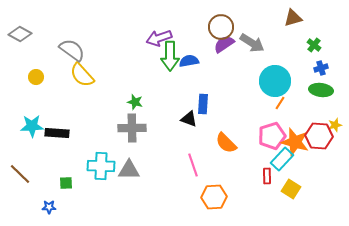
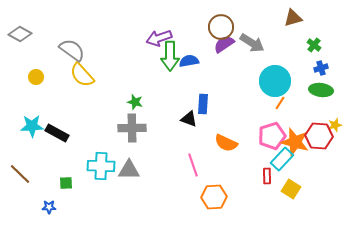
black rectangle: rotated 25 degrees clockwise
orange semicircle: rotated 20 degrees counterclockwise
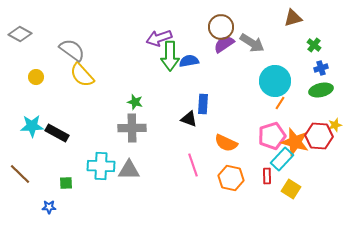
green ellipse: rotated 20 degrees counterclockwise
orange hexagon: moved 17 px right, 19 px up; rotated 15 degrees clockwise
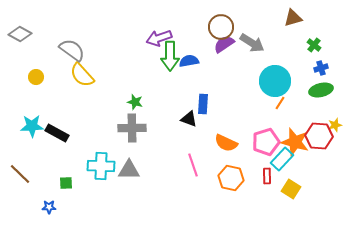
pink pentagon: moved 6 px left, 6 px down
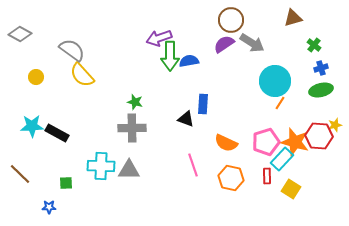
brown circle: moved 10 px right, 7 px up
black triangle: moved 3 px left
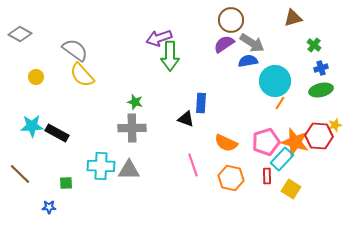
gray semicircle: moved 3 px right
blue semicircle: moved 59 px right
blue rectangle: moved 2 px left, 1 px up
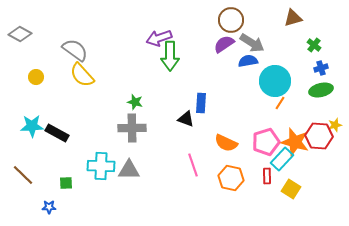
brown line: moved 3 px right, 1 px down
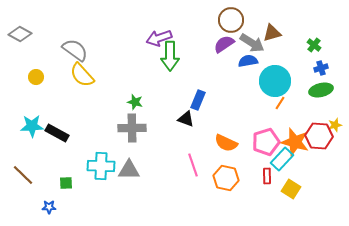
brown triangle: moved 21 px left, 15 px down
blue rectangle: moved 3 px left, 3 px up; rotated 18 degrees clockwise
orange hexagon: moved 5 px left
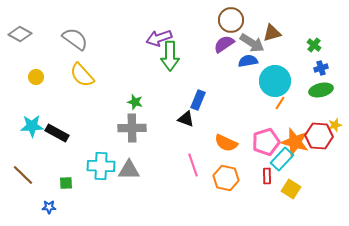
gray semicircle: moved 11 px up
